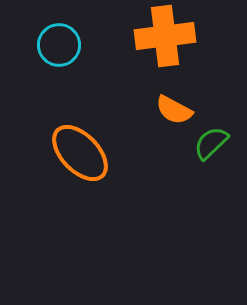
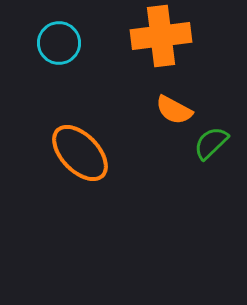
orange cross: moved 4 px left
cyan circle: moved 2 px up
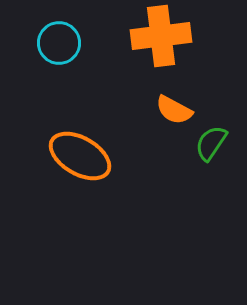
green semicircle: rotated 12 degrees counterclockwise
orange ellipse: moved 3 px down; rotated 16 degrees counterclockwise
